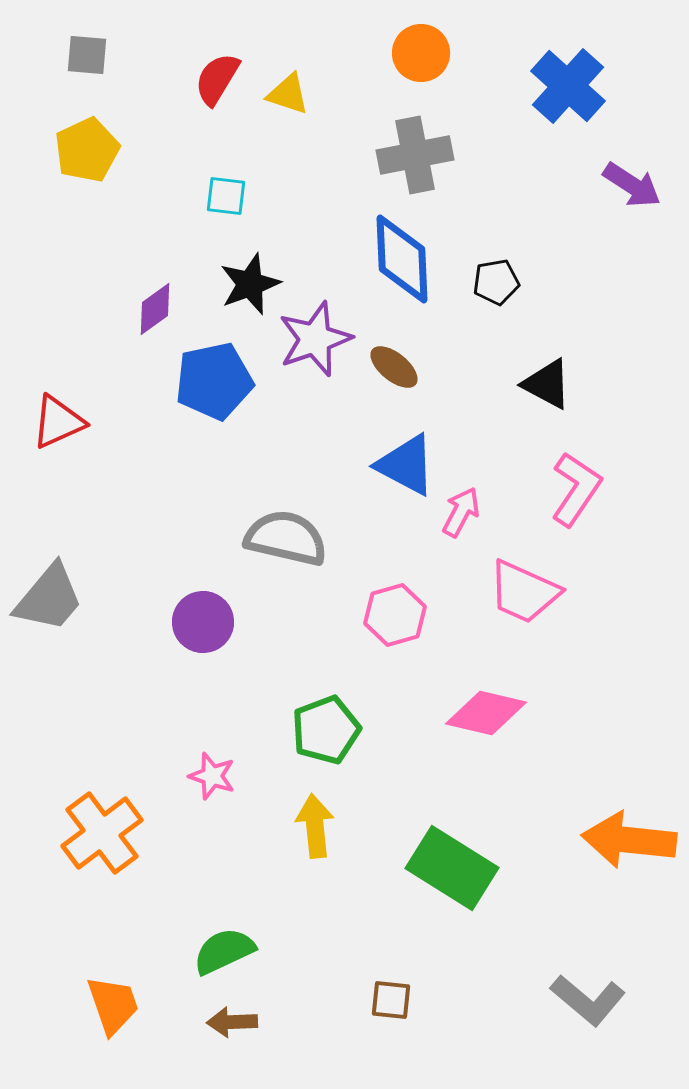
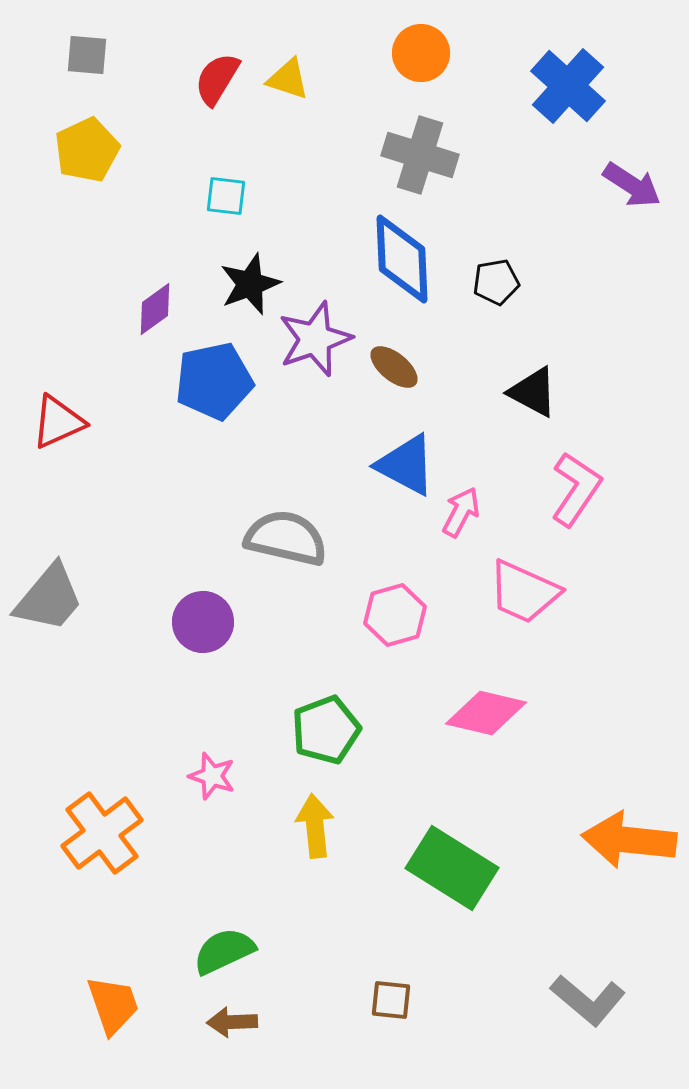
yellow triangle: moved 15 px up
gray cross: moved 5 px right; rotated 28 degrees clockwise
black triangle: moved 14 px left, 8 px down
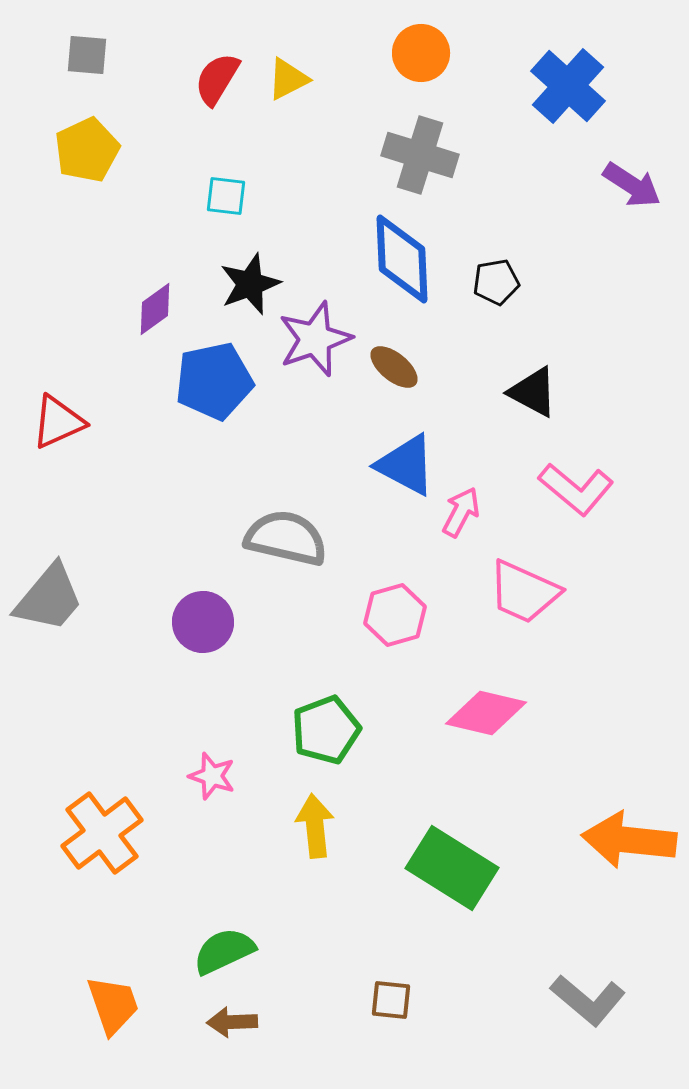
yellow triangle: rotated 45 degrees counterclockwise
pink L-shape: rotated 96 degrees clockwise
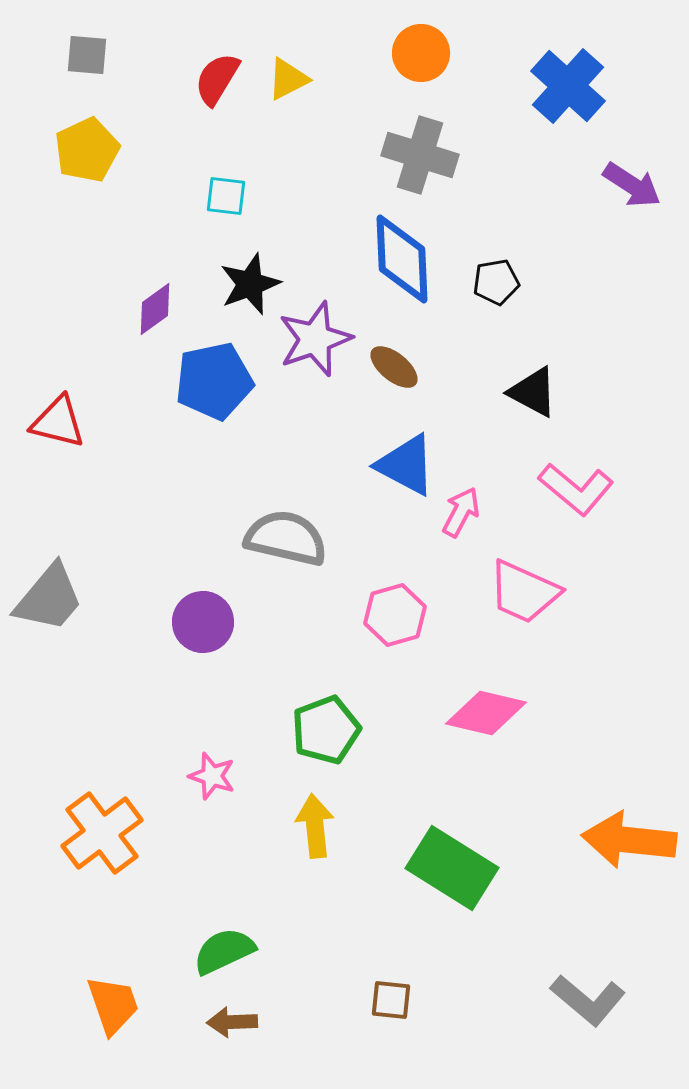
red triangle: rotated 38 degrees clockwise
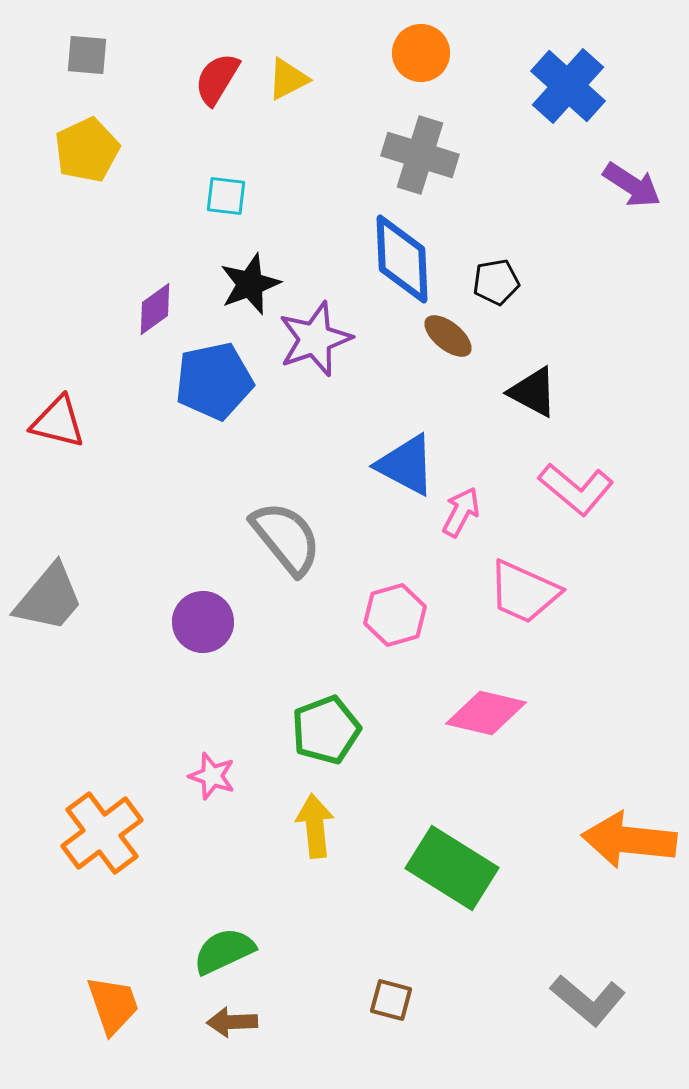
brown ellipse: moved 54 px right, 31 px up
gray semicircle: rotated 38 degrees clockwise
brown square: rotated 9 degrees clockwise
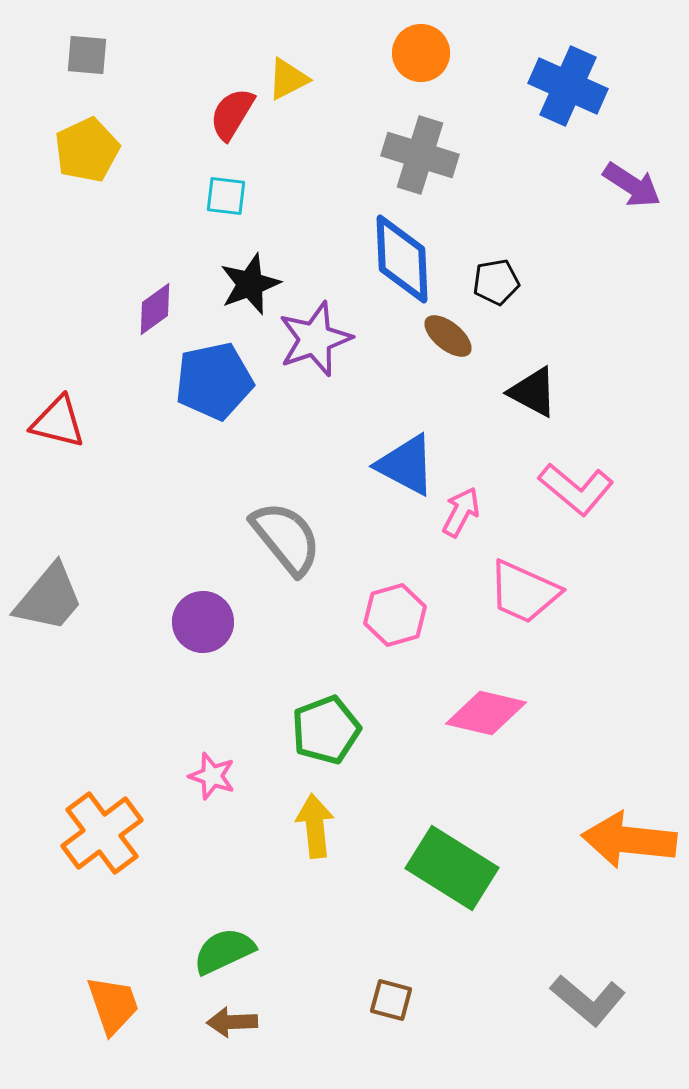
red semicircle: moved 15 px right, 35 px down
blue cross: rotated 18 degrees counterclockwise
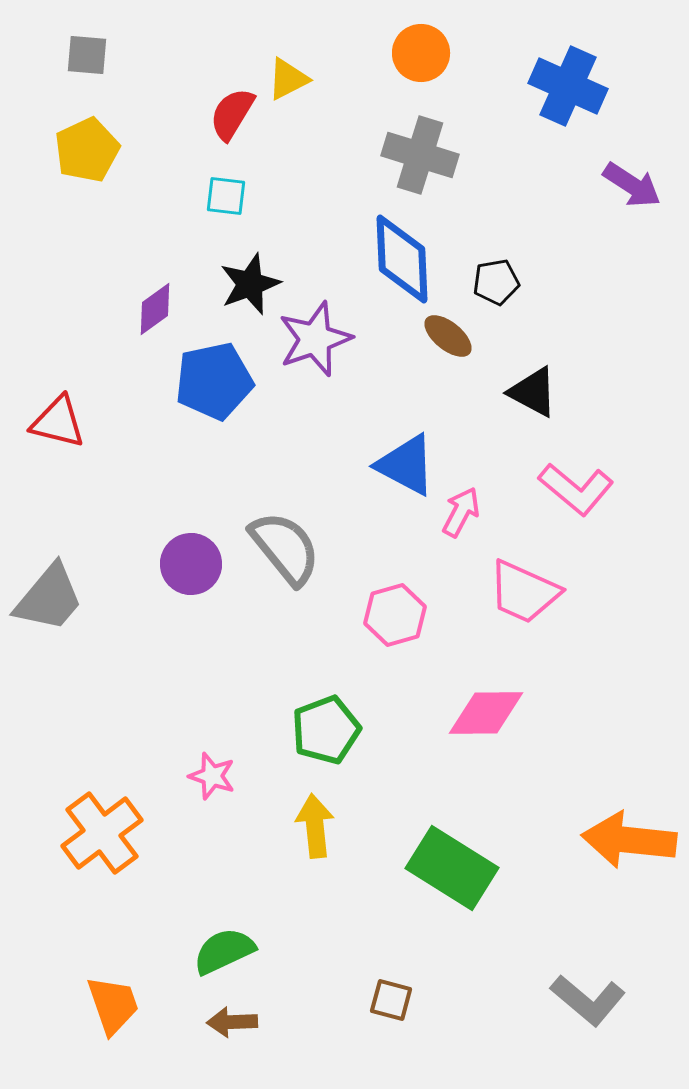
gray semicircle: moved 1 px left, 10 px down
purple circle: moved 12 px left, 58 px up
pink diamond: rotated 14 degrees counterclockwise
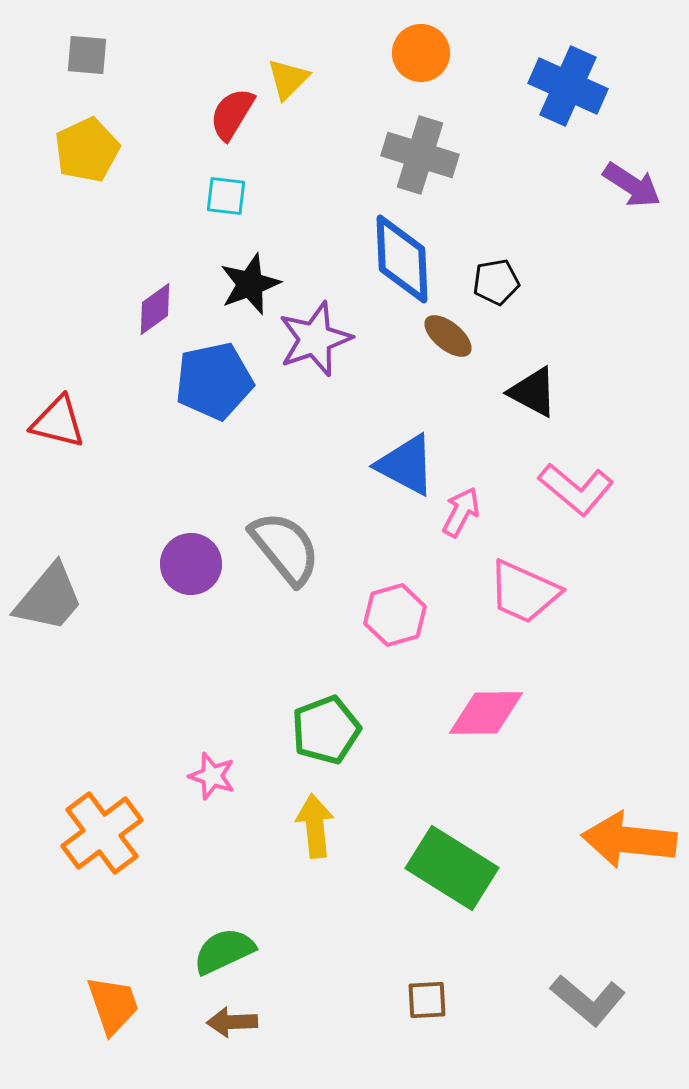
yellow triangle: rotated 18 degrees counterclockwise
brown square: moved 36 px right; rotated 18 degrees counterclockwise
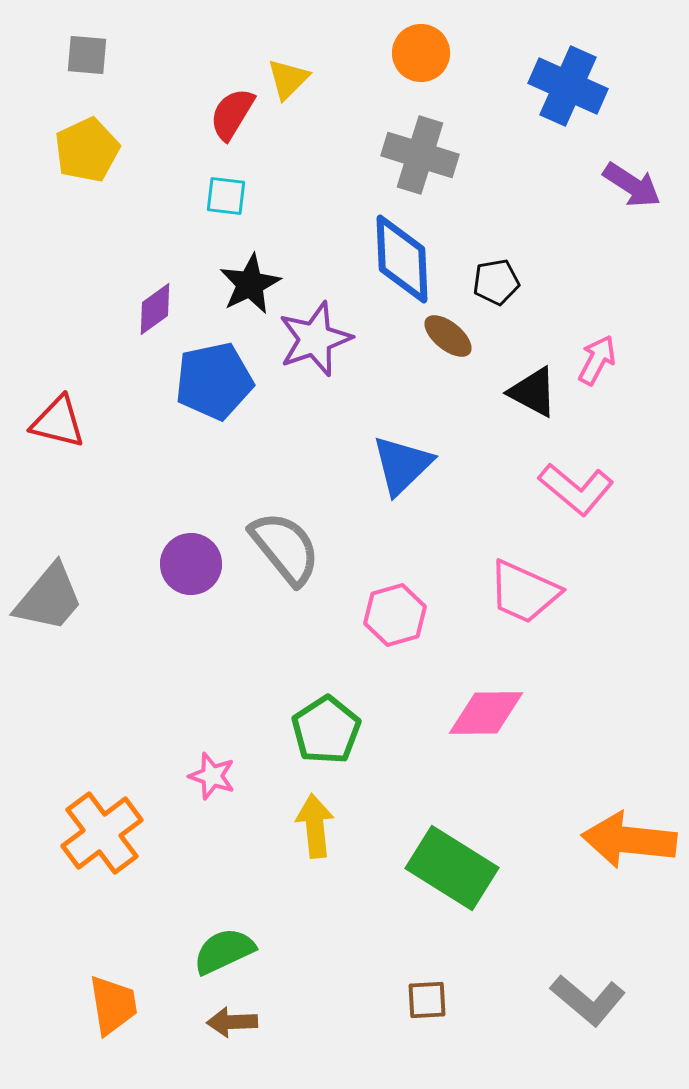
black star: rotated 6 degrees counterclockwise
blue triangle: moved 4 px left; rotated 48 degrees clockwise
pink arrow: moved 136 px right, 152 px up
green pentagon: rotated 12 degrees counterclockwise
orange trapezoid: rotated 10 degrees clockwise
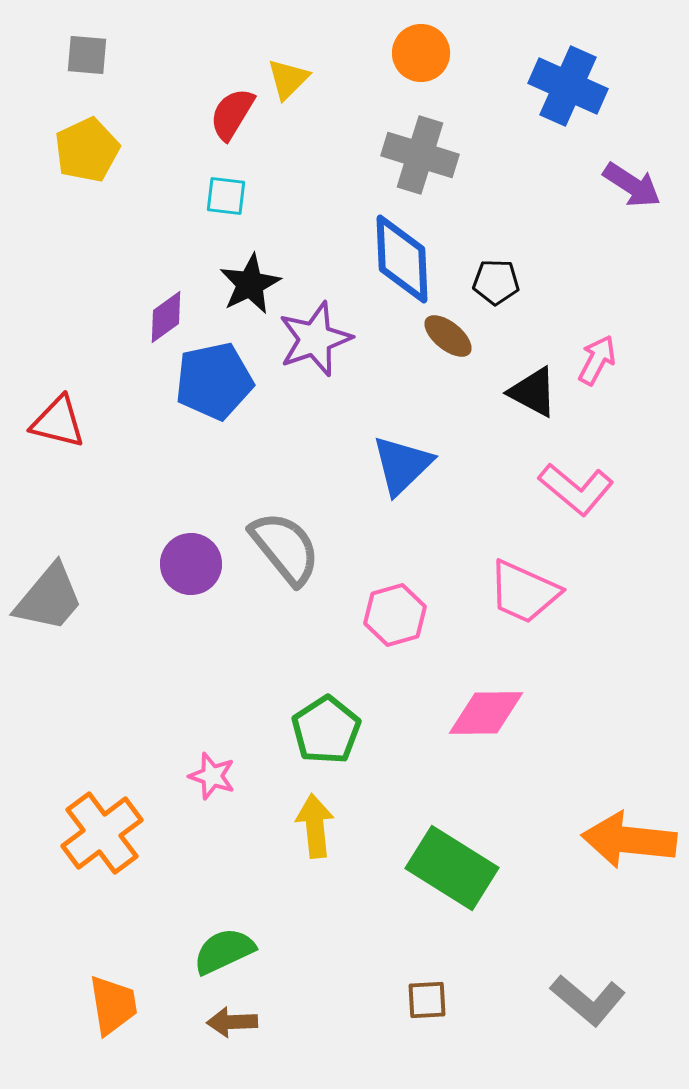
black pentagon: rotated 12 degrees clockwise
purple diamond: moved 11 px right, 8 px down
